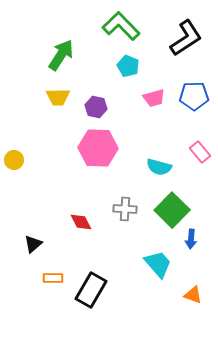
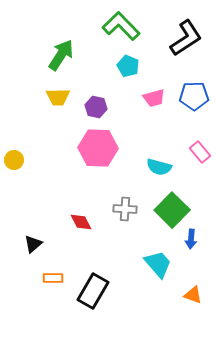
black rectangle: moved 2 px right, 1 px down
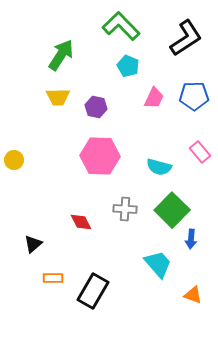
pink trapezoid: rotated 50 degrees counterclockwise
pink hexagon: moved 2 px right, 8 px down
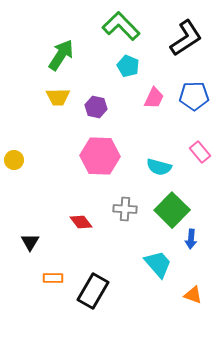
red diamond: rotated 10 degrees counterclockwise
black triangle: moved 3 px left, 2 px up; rotated 18 degrees counterclockwise
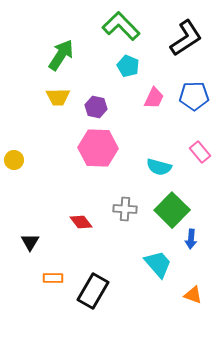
pink hexagon: moved 2 px left, 8 px up
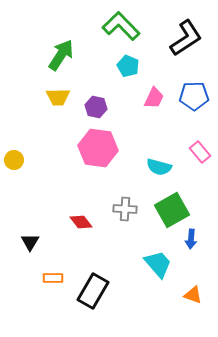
pink hexagon: rotated 6 degrees clockwise
green square: rotated 16 degrees clockwise
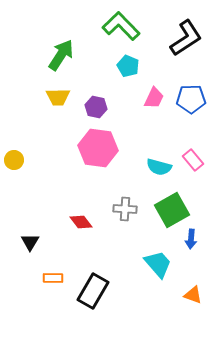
blue pentagon: moved 3 px left, 3 px down
pink rectangle: moved 7 px left, 8 px down
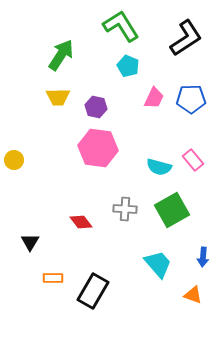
green L-shape: rotated 12 degrees clockwise
blue arrow: moved 12 px right, 18 px down
